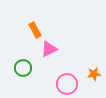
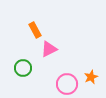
orange star: moved 3 px left, 3 px down; rotated 16 degrees counterclockwise
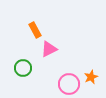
pink circle: moved 2 px right
